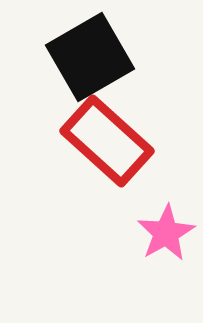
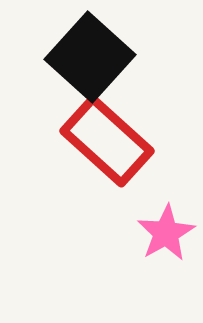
black square: rotated 18 degrees counterclockwise
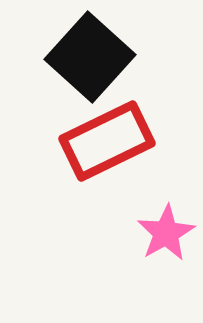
red rectangle: rotated 68 degrees counterclockwise
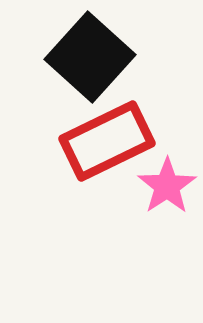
pink star: moved 1 px right, 47 px up; rotated 4 degrees counterclockwise
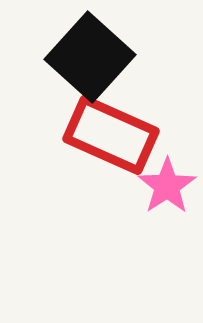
red rectangle: moved 4 px right, 6 px up; rotated 50 degrees clockwise
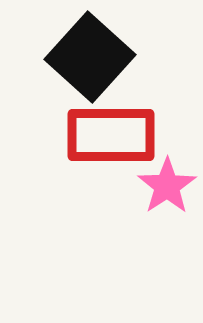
red rectangle: rotated 24 degrees counterclockwise
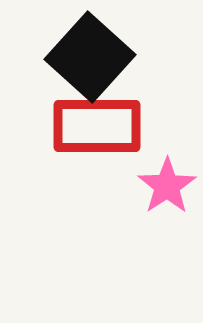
red rectangle: moved 14 px left, 9 px up
